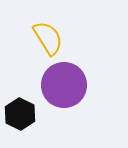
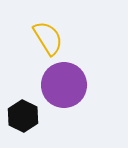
black hexagon: moved 3 px right, 2 px down
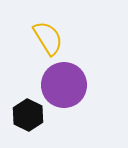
black hexagon: moved 5 px right, 1 px up
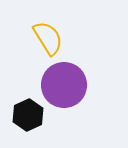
black hexagon: rotated 8 degrees clockwise
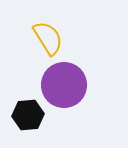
black hexagon: rotated 20 degrees clockwise
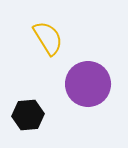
purple circle: moved 24 px right, 1 px up
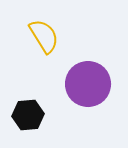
yellow semicircle: moved 4 px left, 2 px up
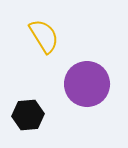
purple circle: moved 1 px left
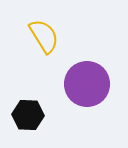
black hexagon: rotated 8 degrees clockwise
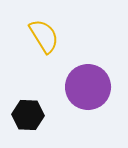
purple circle: moved 1 px right, 3 px down
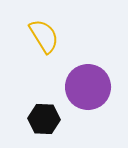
black hexagon: moved 16 px right, 4 px down
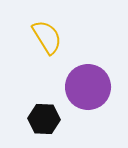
yellow semicircle: moved 3 px right, 1 px down
